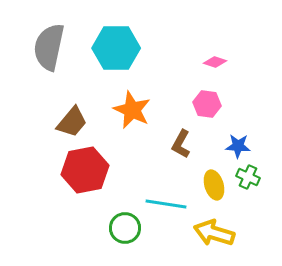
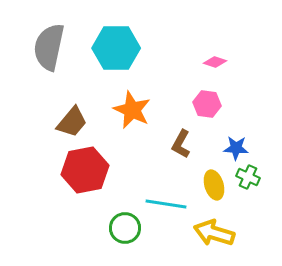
blue star: moved 2 px left, 2 px down
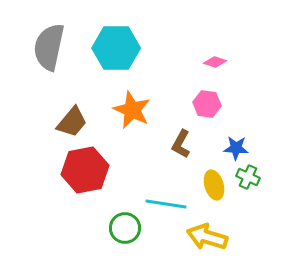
yellow arrow: moved 7 px left, 4 px down
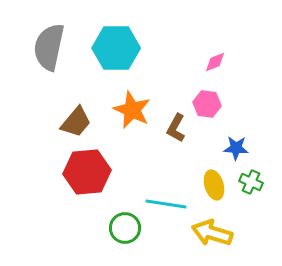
pink diamond: rotated 40 degrees counterclockwise
brown trapezoid: moved 4 px right
brown L-shape: moved 5 px left, 16 px up
red hexagon: moved 2 px right, 2 px down; rotated 6 degrees clockwise
green cross: moved 3 px right, 5 px down
yellow arrow: moved 5 px right, 4 px up
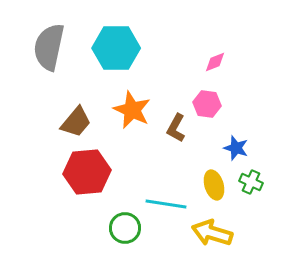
blue star: rotated 15 degrees clockwise
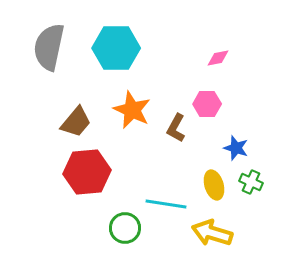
pink diamond: moved 3 px right, 4 px up; rotated 10 degrees clockwise
pink hexagon: rotated 8 degrees counterclockwise
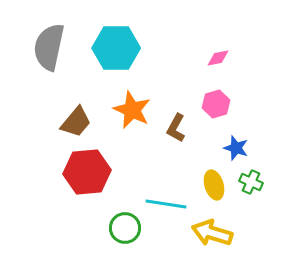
pink hexagon: moved 9 px right; rotated 16 degrees counterclockwise
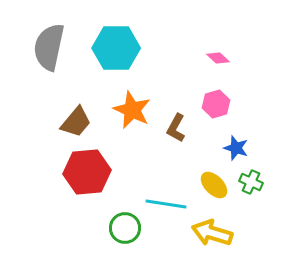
pink diamond: rotated 55 degrees clockwise
yellow ellipse: rotated 28 degrees counterclockwise
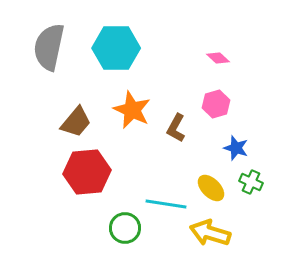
yellow ellipse: moved 3 px left, 3 px down
yellow arrow: moved 2 px left
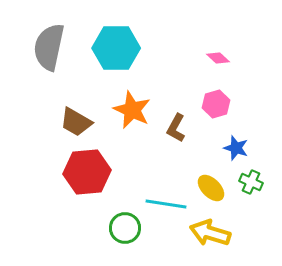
brown trapezoid: rotated 80 degrees clockwise
